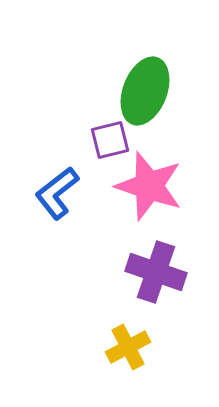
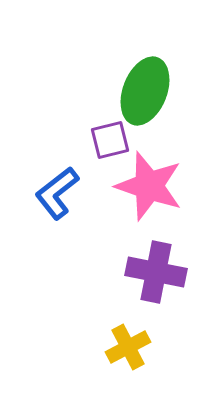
purple cross: rotated 8 degrees counterclockwise
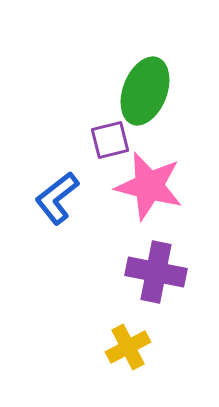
pink star: rotated 4 degrees counterclockwise
blue L-shape: moved 5 px down
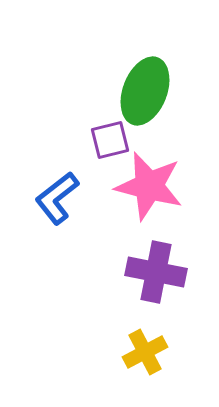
yellow cross: moved 17 px right, 5 px down
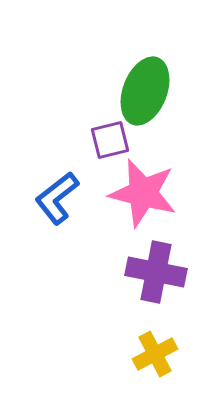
pink star: moved 6 px left, 7 px down
yellow cross: moved 10 px right, 2 px down
